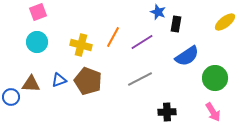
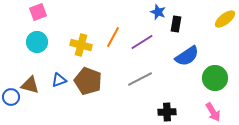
yellow ellipse: moved 3 px up
brown triangle: moved 1 px left, 1 px down; rotated 12 degrees clockwise
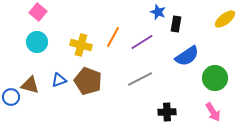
pink square: rotated 30 degrees counterclockwise
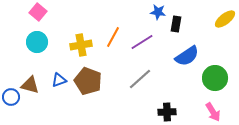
blue star: rotated 14 degrees counterclockwise
yellow cross: rotated 25 degrees counterclockwise
gray line: rotated 15 degrees counterclockwise
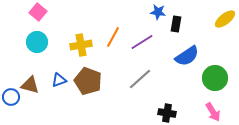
black cross: moved 1 px down; rotated 12 degrees clockwise
